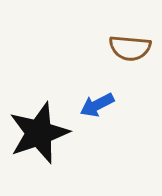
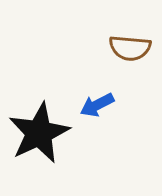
black star: rotated 6 degrees counterclockwise
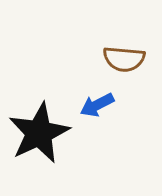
brown semicircle: moved 6 px left, 11 px down
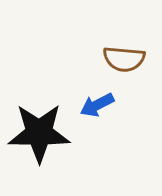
black star: rotated 26 degrees clockwise
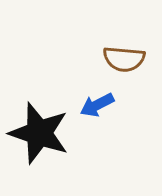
black star: rotated 18 degrees clockwise
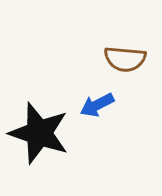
brown semicircle: moved 1 px right
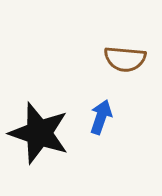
blue arrow: moved 4 px right, 12 px down; rotated 136 degrees clockwise
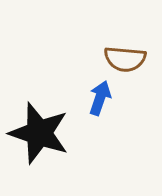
blue arrow: moved 1 px left, 19 px up
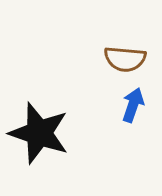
blue arrow: moved 33 px right, 7 px down
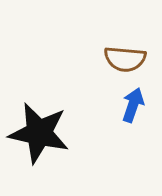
black star: rotated 6 degrees counterclockwise
